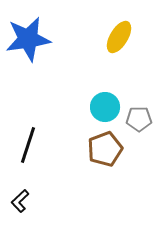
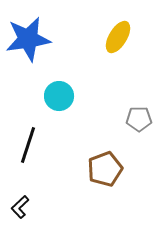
yellow ellipse: moved 1 px left
cyan circle: moved 46 px left, 11 px up
brown pentagon: moved 20 px down
black L-shape: moved 6 px down
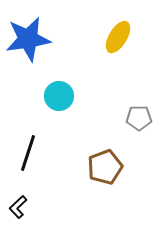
gray pentagon: moved 1 px up
black line: moved 8 px down
brown pentagon: moved 2 px up
black L-shape: moved 2 px left
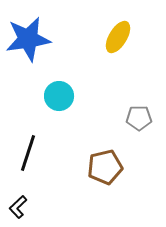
brown pentagon: rotated 8 degrees clockwise
